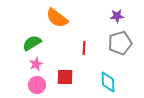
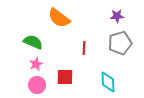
orange semicircle: moved 2 px right
green semicircle: moved 1 px right, 1 px up; rotated 54 degrees clockwise
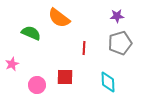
green semicircle: moved 2 px left, 9 px up
pink star: moved 24 px left
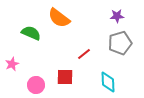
red line: moved 6 px down; rotated 48 degrees clockwise
pink circle: moved 1 px left
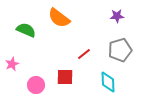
green semicircle: moved 5 px left, 3 px up
gray pentagon: moved 7 px down
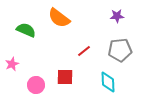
gray pentagon: rotated 10 degrees clockwise
red line: moved 3 px up
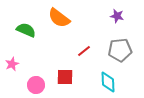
purple star: rotated 16 degrees clockwise
